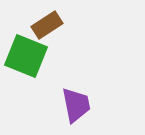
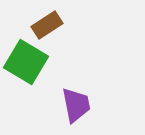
green square: moved 6 px down; rotated 9 degrees clockwise
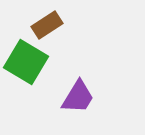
purple trapezoid: moved 2 px right, 8 px up; rotated 42 degrees clockwise
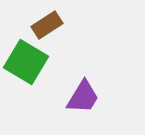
purple trapezoid: moved 5 px right
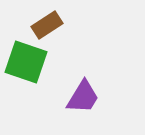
green square: rotated 12 degrees counterclockwise
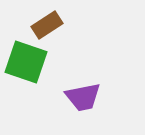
purple trapezoid: rotated 48 degrees clockwise
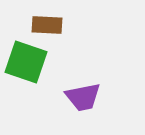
brown rectangle: rotated 36 degrees clockwise
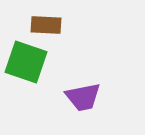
brown rectangle: moved 1 px left
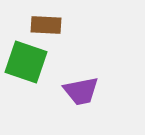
purple trapezoid: moved 2 px left, 6 px up
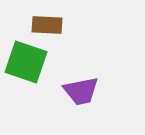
brown rectangle: moved 1 px right
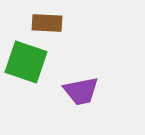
brown rectangle: moved 2 px up
